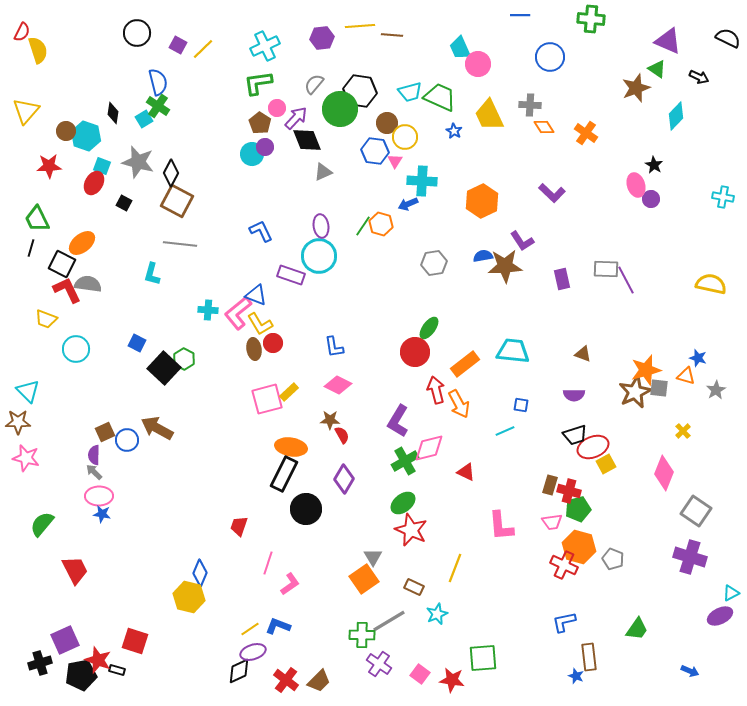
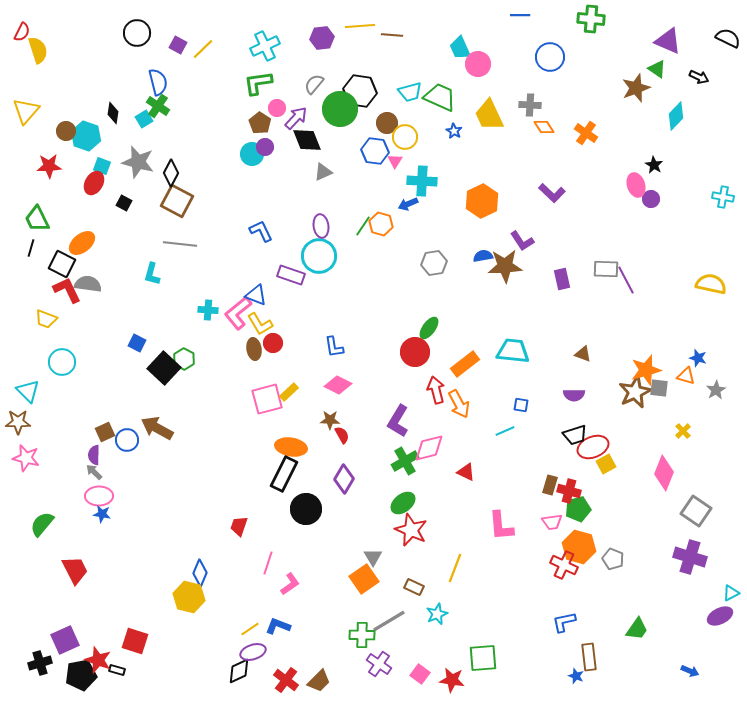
cyan circle at (76, 349): moved 14 px left, 13 px down
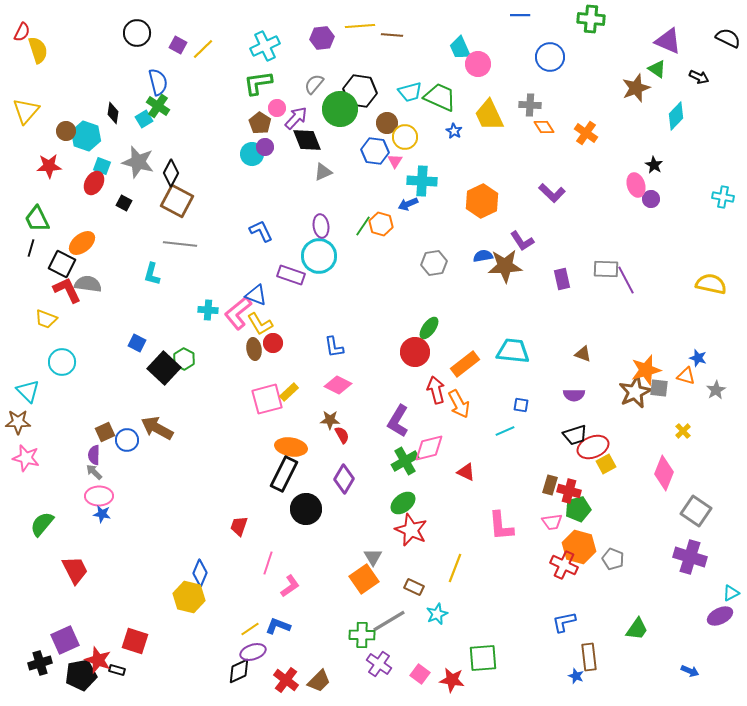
pink L-shape at (290, 584): moved 2 px down
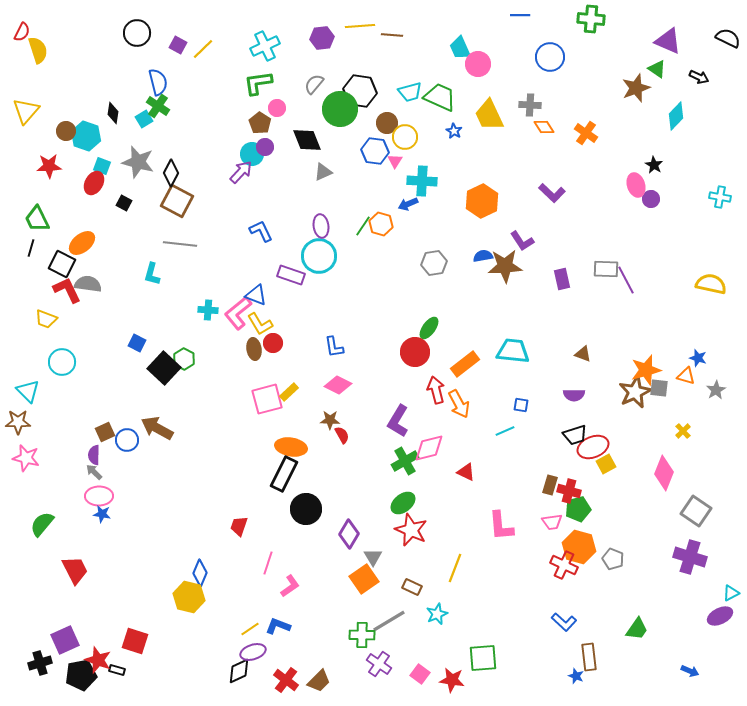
purple arrow at (296, 118): moved 55 px left, 54 px down
cyan cross at (723, 197): moved 3 px left
purple diamond at (344, 479): moved 5 px right, 55 px down
brown rectangle at (414, 587): moved 2 px left
blue L-shape at (564, 622): rotated 125 degrees counterclockwise
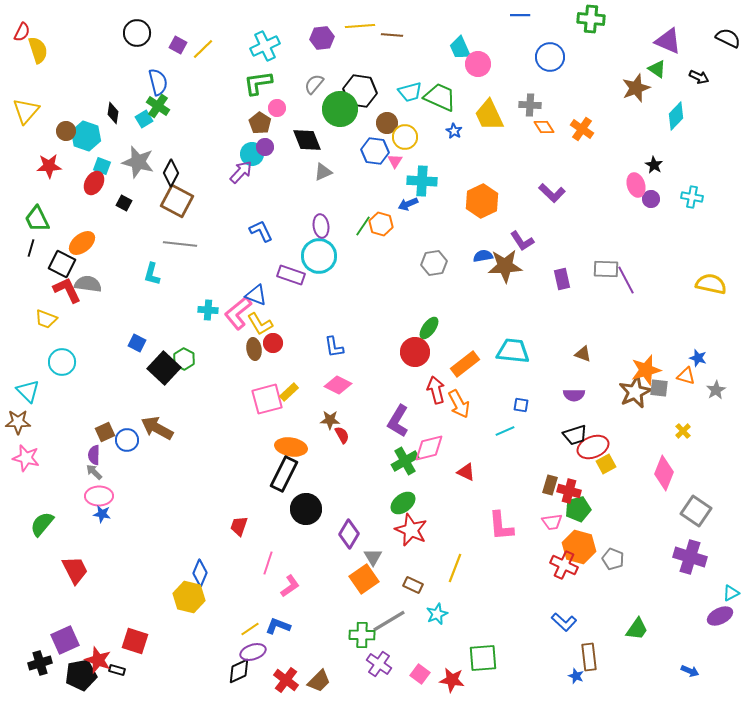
orange cross at (586, 133): moved 4 px left, 4 px up
cyan cross at (720, 197): moved 28 px left
brown rectangle at (412, 587): moved 1 px right, 2 px up
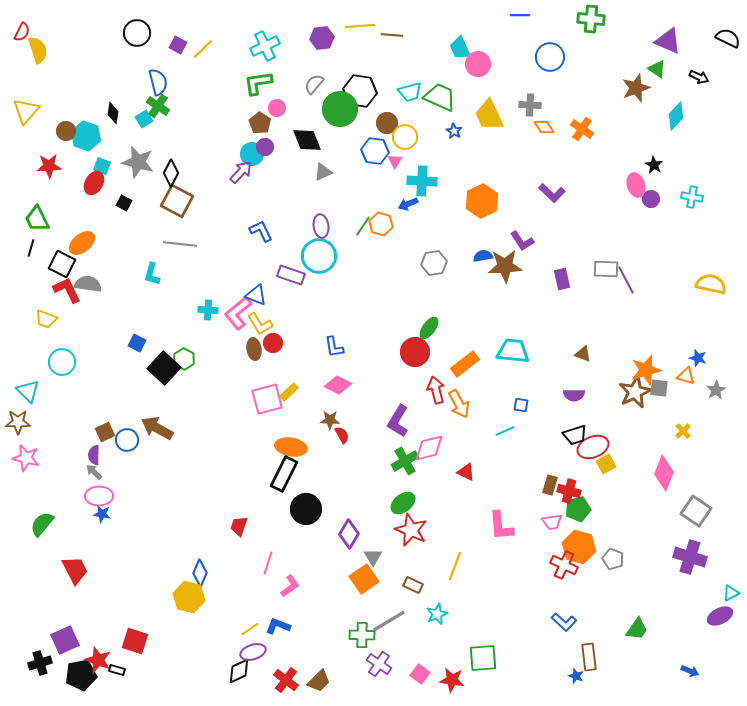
yellow line at (455, 568): moved 2 px up
